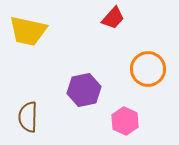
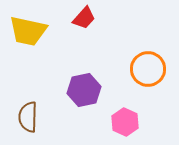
red trapezoid: moved 29 px left
pink hexagon: moved 1 px down
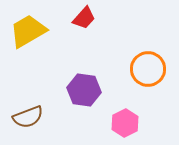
yellow trapezoid: rotated 138 degrees clockwise
purple hexagon: rotated 20 degrees clockwise
brown semicircle: rotated 112 degrees counterclockwise
pink hexagon: moved 1 px down; rotated 8 degrees clockwise
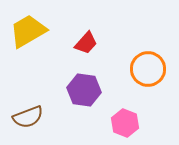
red trapezoid: moved 2 px right, 25 px down
pink hexagon: rotated 12 degrees counterclockwise
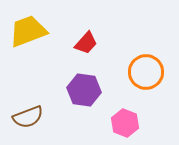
yellow trapezoid: rotated 9 degrees clockwise
orange circle: moved 2 px left, 3 px down
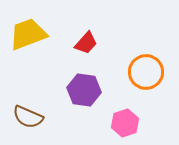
yellow trapezoid: moved 3 px down
brown semicircle: rotated 44 degrees clockwise
pink hexagon: rotated 20 degrees clockwise
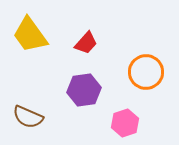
yellow trapezoid: moved 2 px right, 1 px down; rotated 105 degrees counterclockwise
purple hexagon: rotated 16 degrees counterclockwise
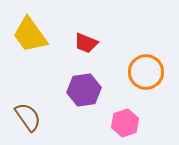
red trapezoid: rotated 70 degrees clockwise
brown semicircle: rotated 148 degrees counterclockwise
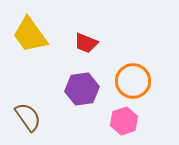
orange circle: moved 13 px left, 9 px down
purple hexagon: moved 2 px left, 1 px up
pink hexagon: moved 1 px left, 2 px up
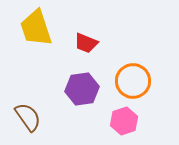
yellow trapezoid: moved 6 px right, 7 px up; rotated 18 degrees clockwise
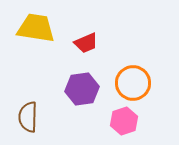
yellow trapezoid: rotated 117 degrees clockwise
red trapezoid: rotated 45 degrees counterclockwise
orange circle: moved 2 px down
brown semicircle: rotated 144 degrees counterclockwise
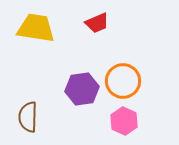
red trapezoid: moved 11 px right, 20 px up
orange circle: moved 10 px left, 2 px up
pink hexagon: rotated 16 degrees counterclockwise
